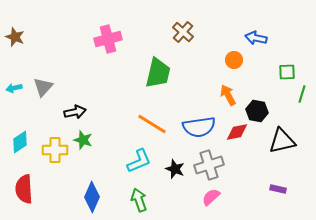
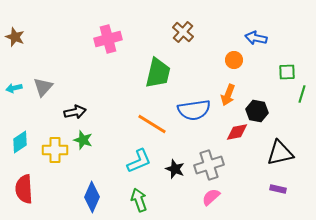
orange arrow: rotated 130 degrees counterclockwise
blue semicircle: moved 5 px left, 17 px up
black triangle: moved 2 px left, 12 px down
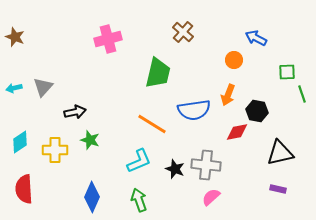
blue arrow: rotated 15 degrees clockwise
green line: rotated 36 degrees counterclockwise
green star: moved 7 px right
gray cross: moved 3 px left; rotated 24 degrees clockwise
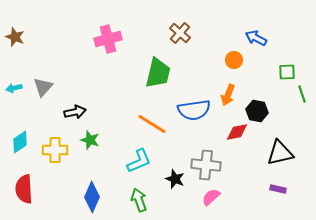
brown cross: moved 3 px left, 1 px down
black star: moved 10 px down
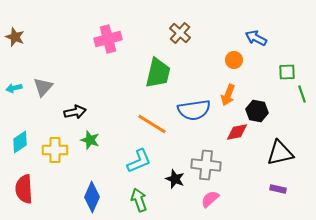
pink semicircle: moved 1 px left, 2 px down
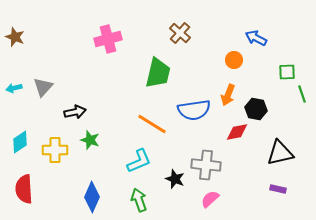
black hexagon: moved 1 px left, 2 px up
